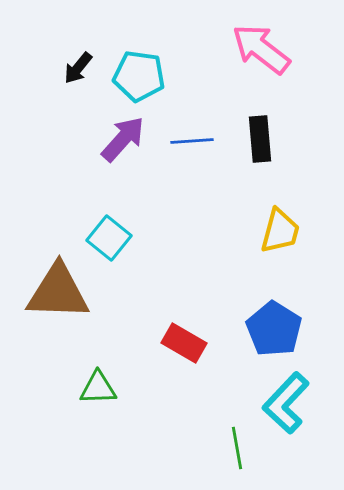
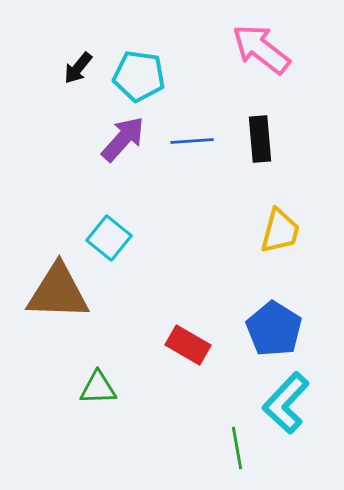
red rectangle: moved 4 px right, 2 px down
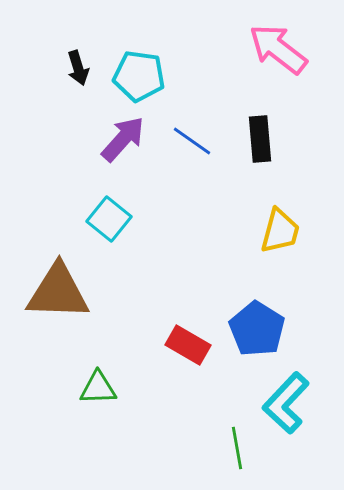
pink arrow: moved 17 px right
black arrow: rotated 56 degrees counterclockwise
blue line: rotated 39 degrees clockwise
cyan square: moved 19 px up
blue pentagon: moved 17 px left
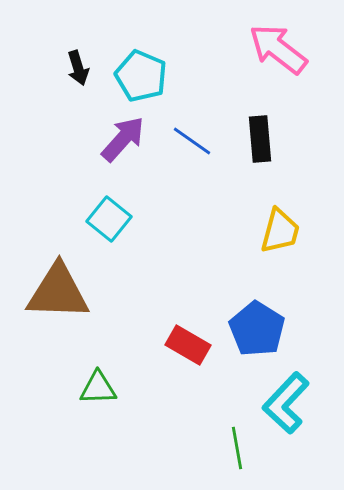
cyan pentagon: moved 2 px right; rotated 15 degrees clockwise
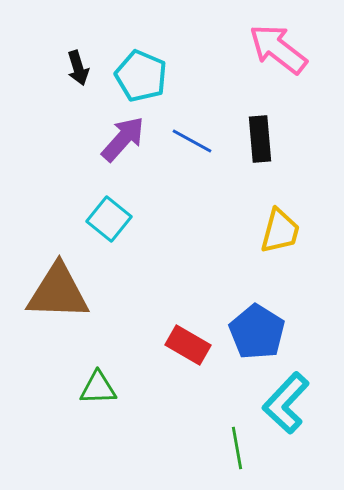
blue line: rotated 6 degrees counterclockwise
blue pentagon: moved 3 px down
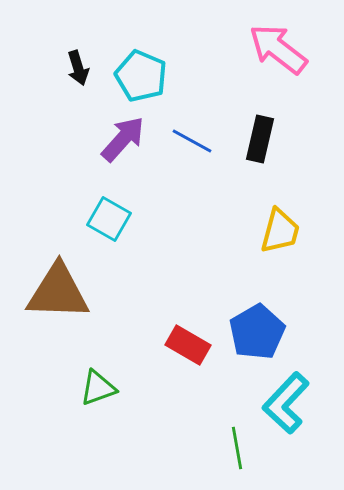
black rectangle: rotated 18 degrees clockwise
cyan square: rotated 9 degrees counterclockwise
blue pentagon: rotated 10 degrees clockwise
green triangle: rotated 18 degrees counterclockwise
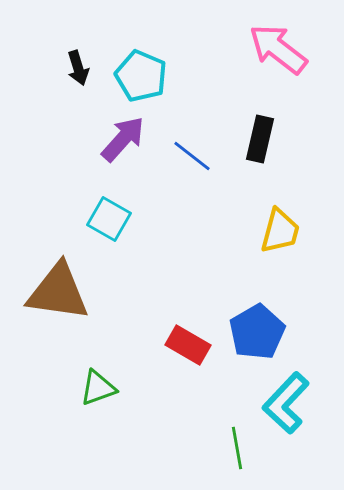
blue line: moved 15 px down; rotated 9 degrees clockwise
brown triangle: rotated 6 degrees clockwise
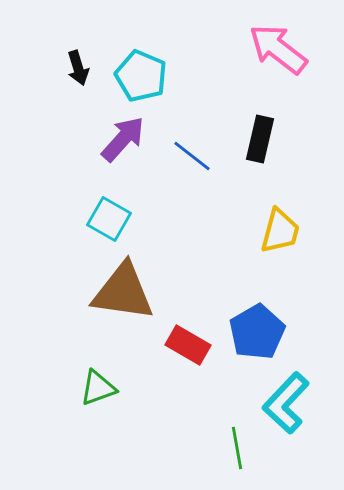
brown triangle: moved 65 px right
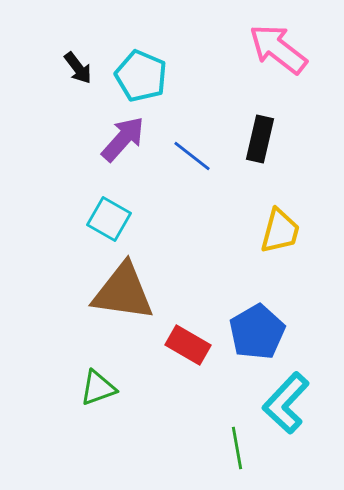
black arrow: rotated 20 degrees counterclockwise
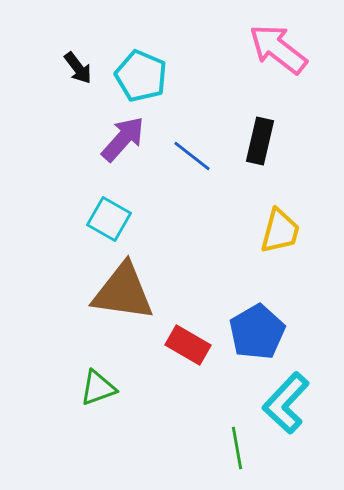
black rectangle: moved 2 px down
